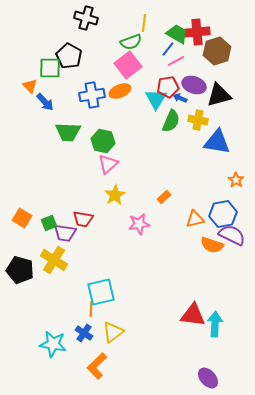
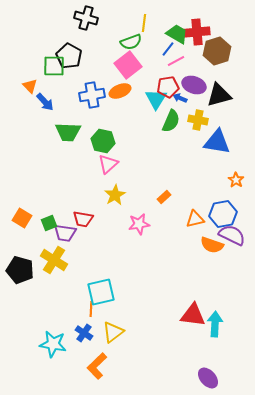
green square at (50, 68): moved 4 px right, 2 px up
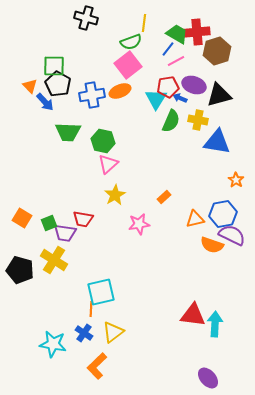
black pentagon at (69, 56): moved 11 px left, 28 px down
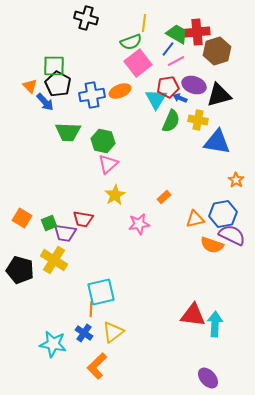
pink square at (128, 65): moved 10 px right, 2 px up
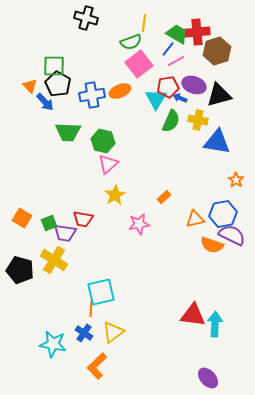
pink square at (138, 63): moved 1 px right, 1 px down
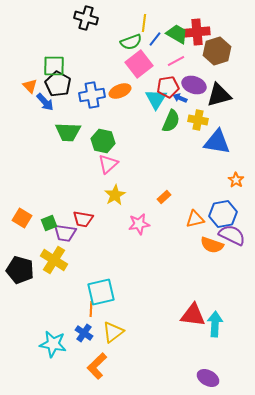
blue line at (168, 49): moved 13 px left, 10 px up
purple ellipse at (208, 378): rotated 20 degrees counterclockwise
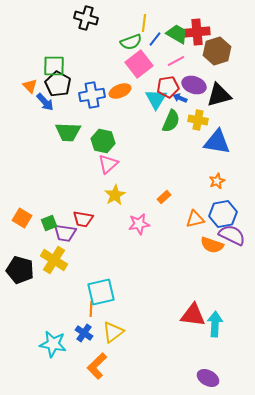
orange star at (236, 180): moved 19 px left, 1 px down; rotated 14 degrees clockwise
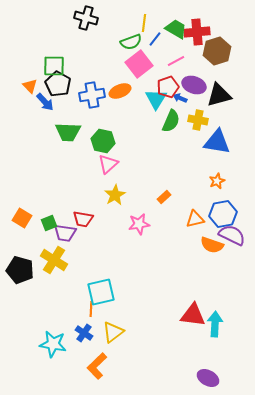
green trapezoid at (177, 34): moved 1 px left, 5 px up
red pentagon at (168, 87): rotated 10 degrees counterclockwise
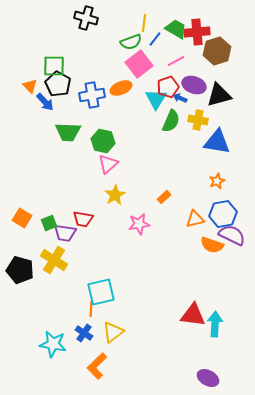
orange ellipse at (120, 91): moved 1 px right, 3 px up
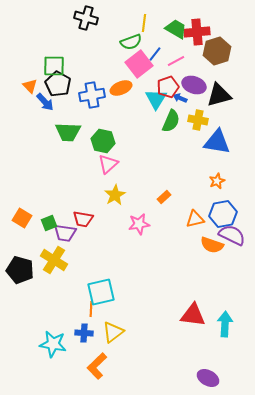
blue line at (155, 39): moved 15 px down
cyan arrow at (215, 324): moved 10 px right
blue cross at (84, 333): rotated 30 degrees counterclockwise
